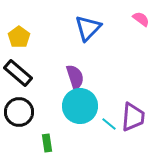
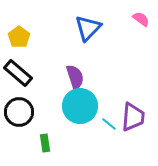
green rectangle: moved 2 px left
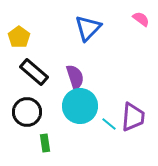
black rectangle: moved 16 px right, 1 px up
black circle: moved 8 px right
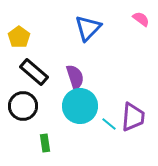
black circle: moved 4 px left, 6 px up
